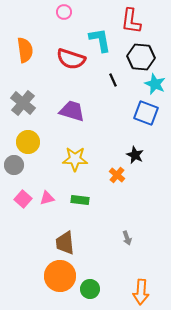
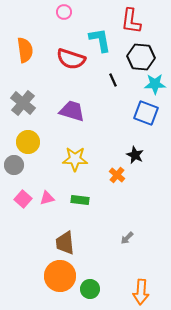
cyan star: rotated 25 degrees counterclockwise
gray arrow: rotated 64 degrees clockwise
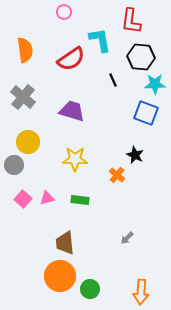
red semicircle: rotated 52 degrees counterclockwise
gray cross: moved 6 px up
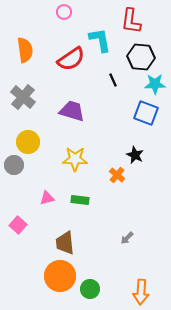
pink square: moved 5 px left, 26 px down
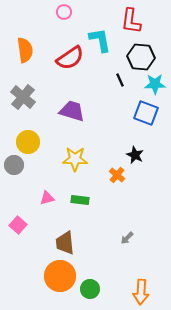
red semicircle: moved 1 px left, 1 px up
black line: moved 7 px right
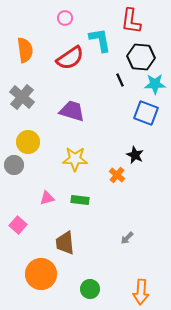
pink circle: moved 1 px right, 6 px down
gray cross: moved 1 px left
orange circle: moved 19 px left, 2 px up
